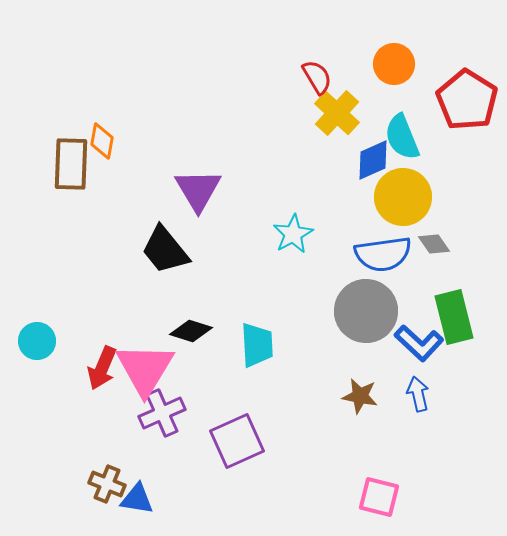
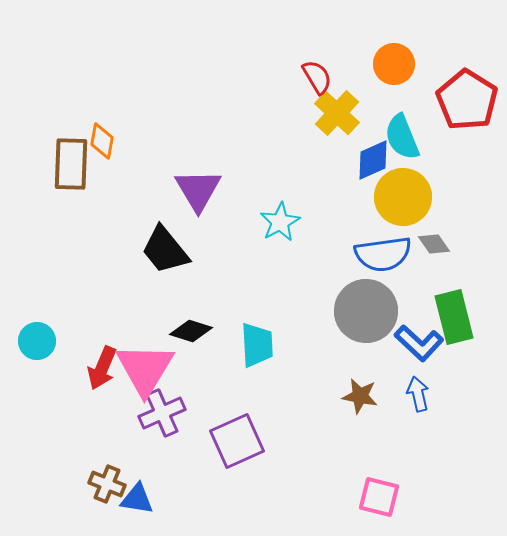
cyan star: moved 13 px left, 12 px up
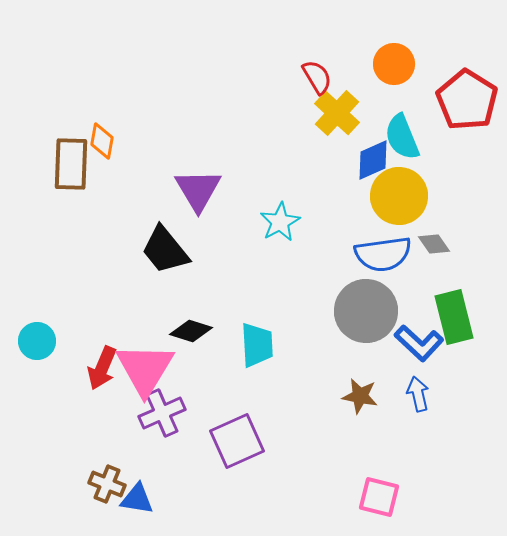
yellow circle: moved 4 px left, 1 px up
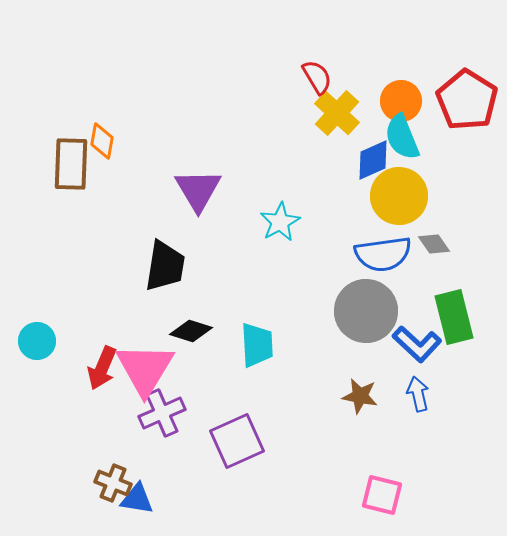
orange circle: moved 7 px right, 37 px down
black trapezoid: moved 16 px down; rotated 132 degrees counterclockwise
blue L-shape: moved 2 px left, 1 px down
brown cross: moved 6 px right, 1 px up
pink square: moved 3 px right, 2 px up
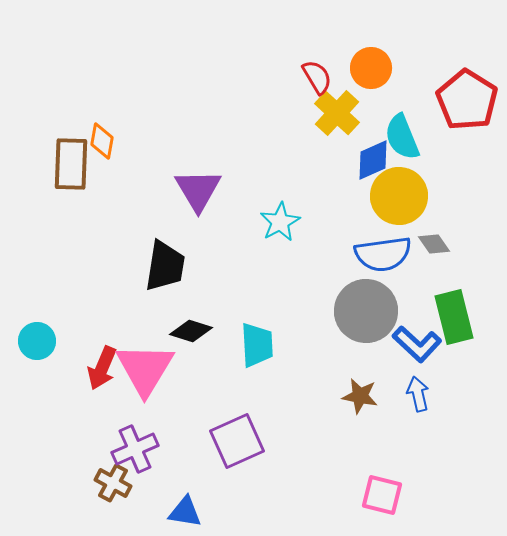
orange circle: moved 30 px left, 33 px up
purple cross: moved 27 px left, 36 px down
brown cross: rotated 6 degrees clockwise
blue triangle: moved 48 px right, 13 px down
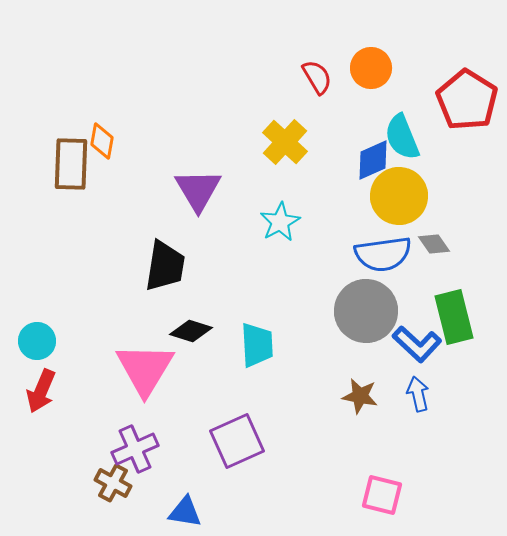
yellow cross: moved 52 px left, 29 px down
red arrow: moved 61 px left, 23 px down
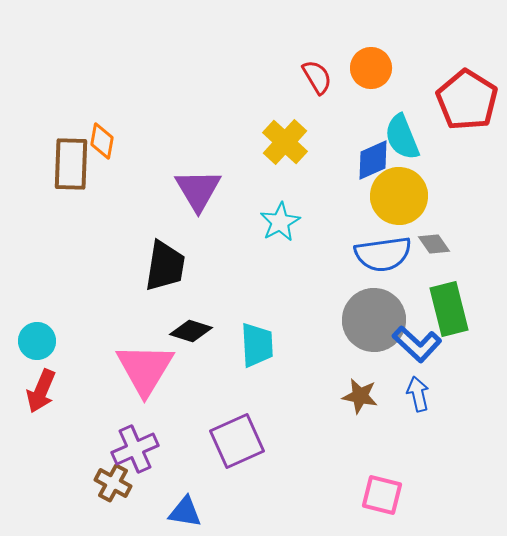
gray circle: moved 8 px right, 9 px down
green rectangle: moved 5 px left, 8 px up
